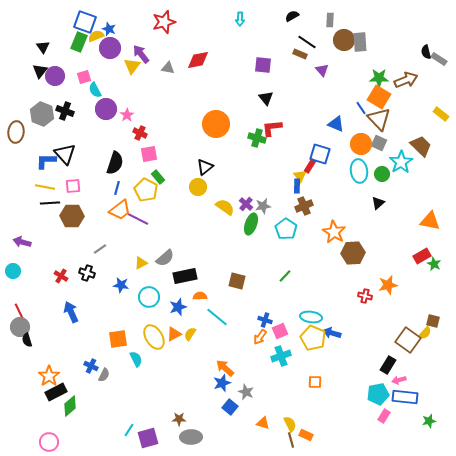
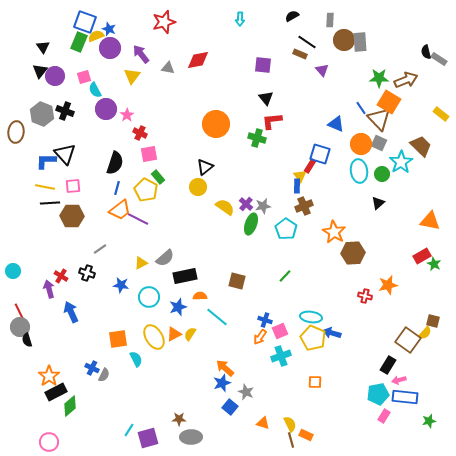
yellow triangle at (132, 66): moved 10 px down
orange square at (379, 97): moved 10 px right, 5 px down
red L-shape at (272, 128): moved 7 px up
purple arrow at (22, 242): moved 27 px right, 47 px down; rotated 60 degrees clockwise
blue cross at (91, 366): moved 1 px right, 2 px down
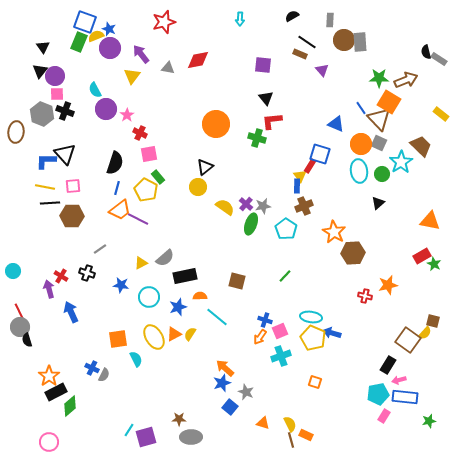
pink square at (84, 77): moved 27 px left, 17 px down; rotated 16 degrees clockwise
orange square at (315, 382): rotated 16 degrees clockwise
purple square at (148, 438): moved 2 px left, 1 px up
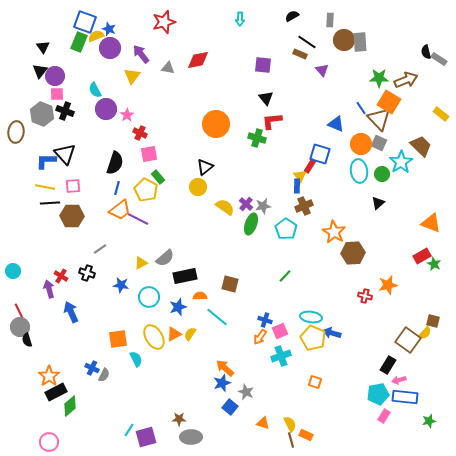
orange triangle at (430, 221): moved 1 px right, 2 px down; rotated 10 degrees clockwise
brown square at (237, 281): moved 7 px left, 3 px down
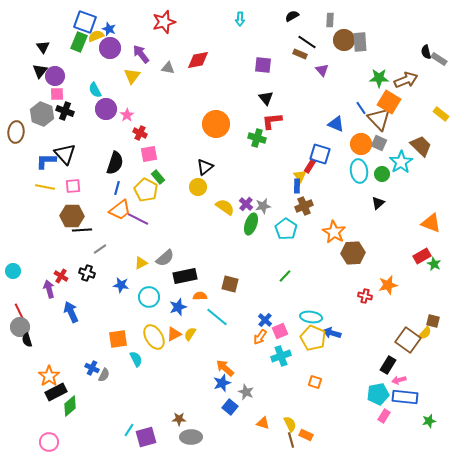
black line at (50, 203): moved 32 px right, 27 px down
blue cross at (265, 320): rotated 24 degrees clockwise
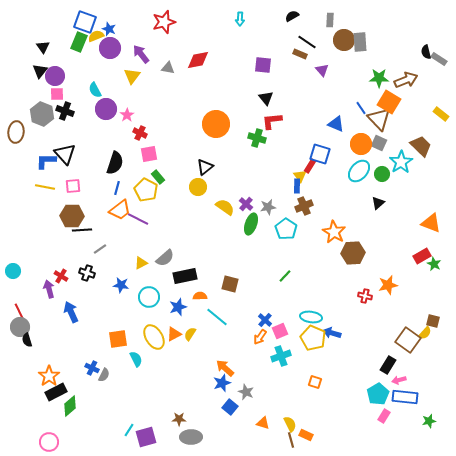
cyan ellipse at (359, 171): rotated 50 degrees clockwise
gray star at (263, 206): moved 5 px right, 1 px down
cyan pentagon at (378, 394): rotated 20 degrees counterclockwise
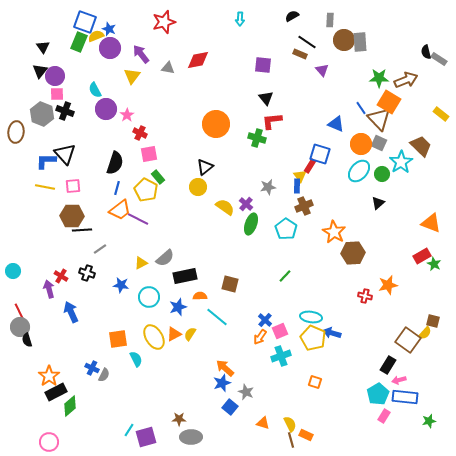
gray star at (268, 207): moved 20 px up
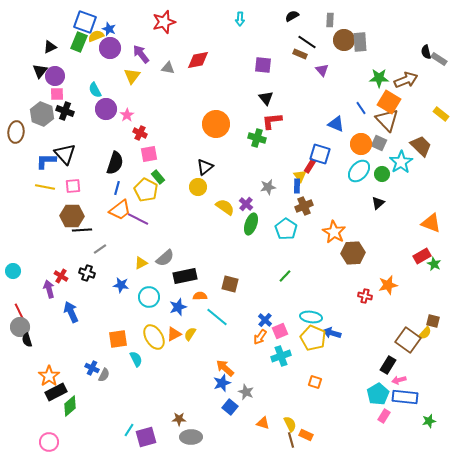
black triangle at (43, 47): moved 7 px right; rotated 40 degrees clockwise
brown triangle at (379, 119): moved 8 px right, 1 px down
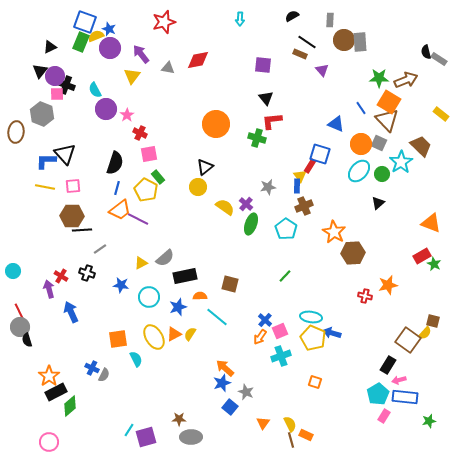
green rectangle at (79, 42): moved 2 px right
black cross at (65, 111): moved 1 px right, 26 px up
orange triangle at (263, 423): rotated 48 degrees clockwise
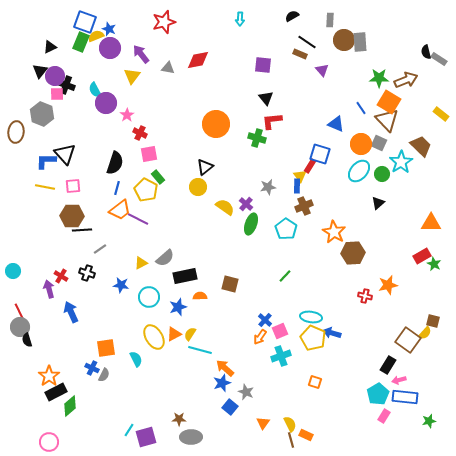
purple circle at (106, 109): moved 6 px up
orange triangle at (431, 223): rotated 20 degrees counterclockwise
cyan line at (217, 317): moved 17 px left, 33 px down; rotated 25 degrees counterclockwise
orange square at (118, 339): moved 12 px left, 9 px down
